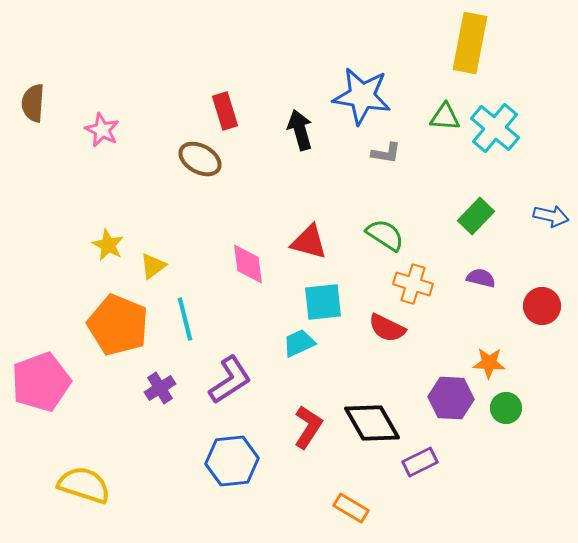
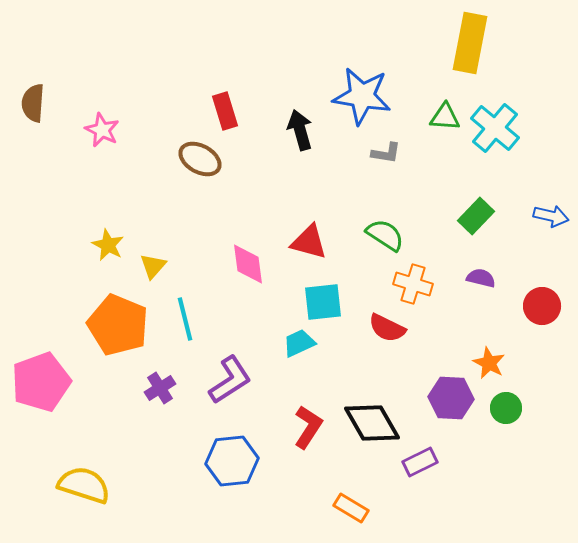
yellow triangle: rotated 12 degrees counterclockwise
orange star: rotated 24 degrees clockwise
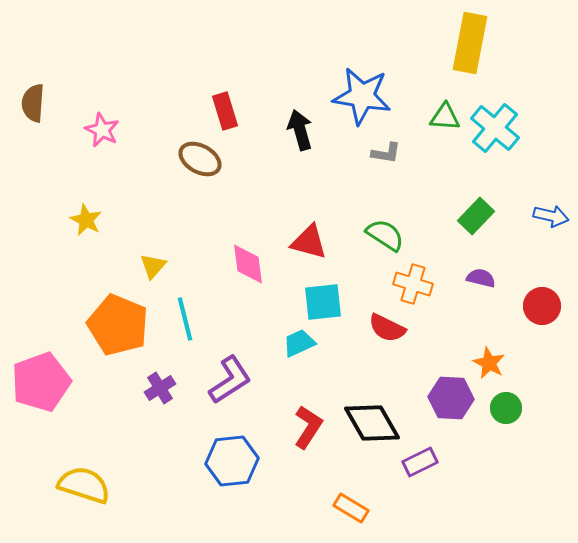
yellow star: moved 22 px left, 25 px up
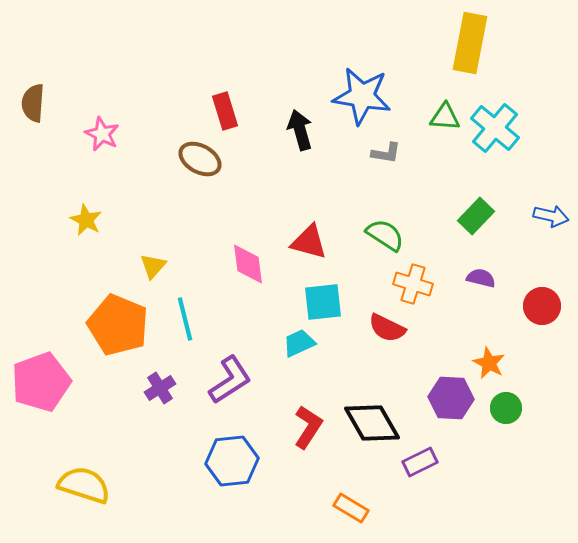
pink star: moved 4 px down
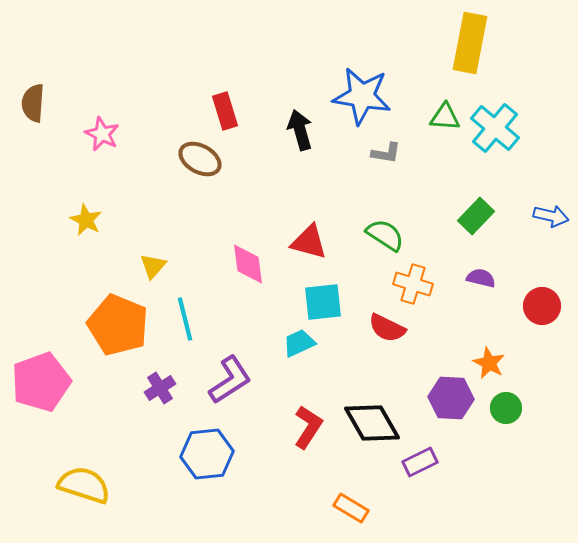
blue hexagon: moved 25 px left, 7 px up
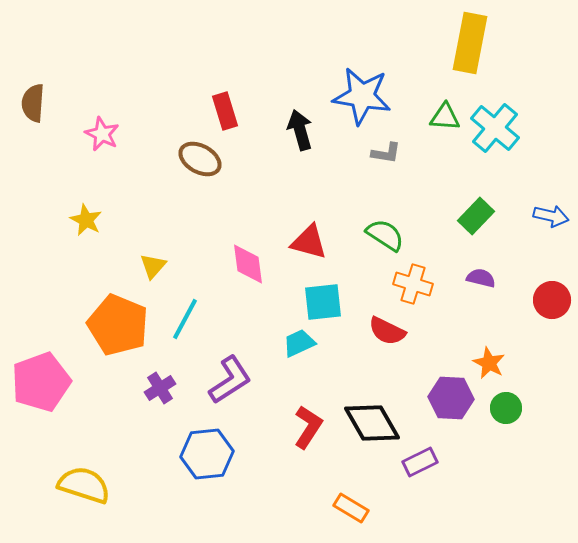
red circle: moved 10 px right, 6 px up
cyan line: rotated 42 degrees clockwise
red semicircle: moved 3 px down
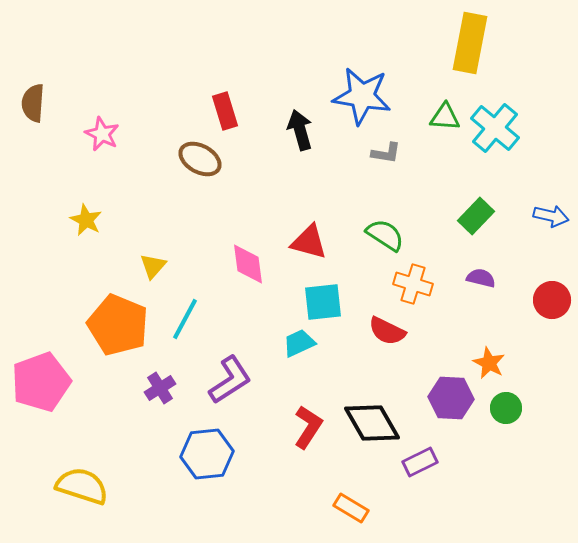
yellow semicircle: moved 2 px left, 1 px down
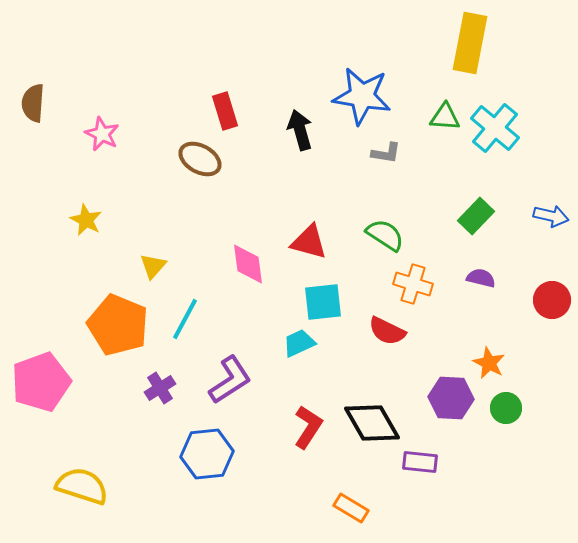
purple rectangle: rotated 32 degrees clockwise
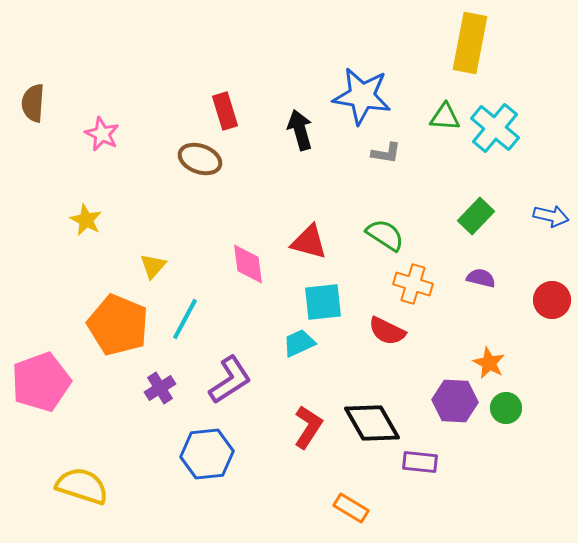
brown ellipse: rotated 9 degrees counterclockwise
purple hexagon: moved 4 px right, 3 px down
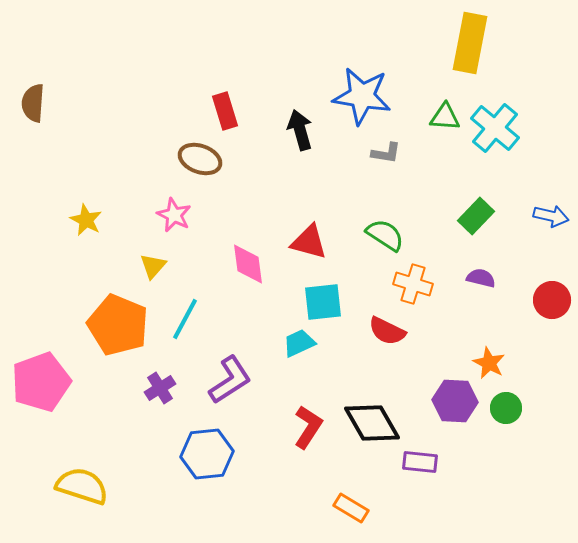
pink star: moved 72 px right, 81 px down
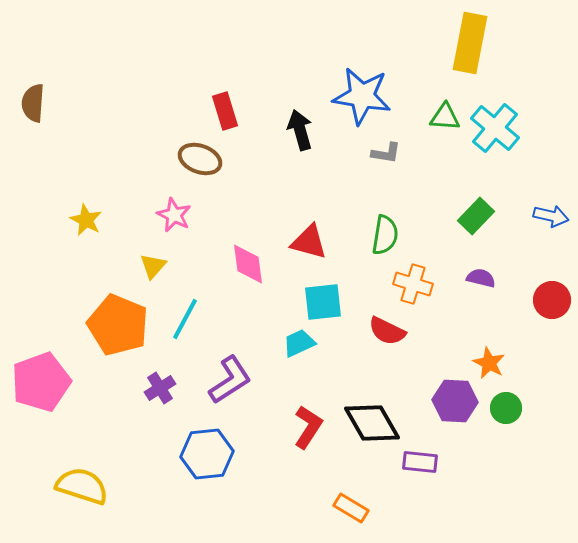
green semicircle: rotated 66 degrees clockwise
